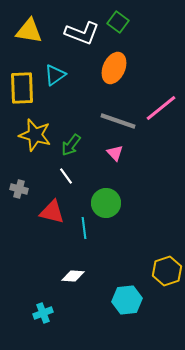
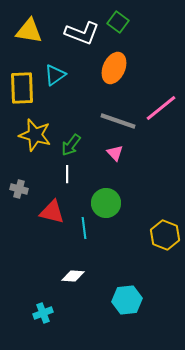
white line: moved 1 px right, 2 px up; rotated 36 degrees clockwise
yellow hexagon: moved 2 px left, 36 px up; rotated 20 degrees counterclockwise
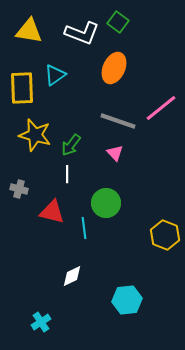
white diamond: moved 1 px left; rotated 30 degrees counterclockwise
cyan cross: moved 2 px left, 9 px down; rotated 12 degrees counterclockwise
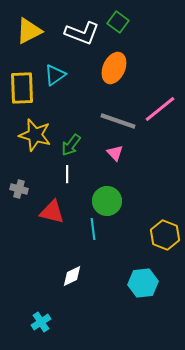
yellow triangle: rotated 36 degrees counterclockwise
pink line: moved 1 px left, 1 px down
green circle: moved 1 px right, 2 px up
cyan line: moved 9 px right, 1 px down
cyan hexagon: moved 16 px right, 17 px up
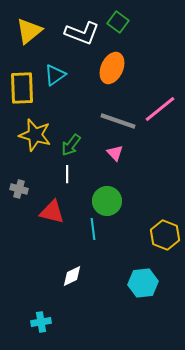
yellow triangle: rotated 12 degrees counterclockwise
orange ellipse: moved 2 px left
cyan cross: rotated 24 degrees clockwise
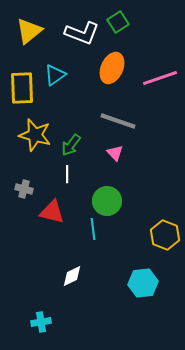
green square: rotated 20 degrees clockwise
pink line: moved 31 px up; rotated 20 degrees clockwise
gray cross: moved 5 px right
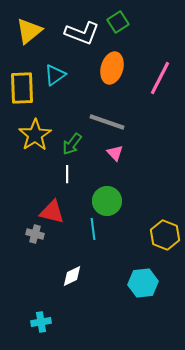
orange ellipse: rotated 8 degrees counterclockwise
pink line: rotated 44 degrees counterclockwise
gray line: moved 11 px left, 1 px down
yellow star: rotated 24 degrees clockwise
green arrow: moved 1 px right, 1 px up
gray cross: moved 11 px right, 45 px down
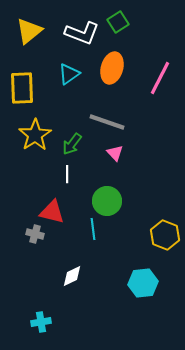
cyan triangle: moved 14 px right, 1 px up
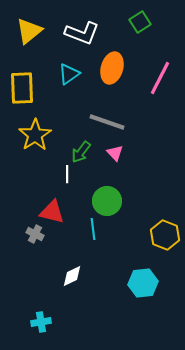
green square: moved 22 px right
green arrow: moved 9 px right, 8 px down
gray cross: rotated 12 degrees clockwise
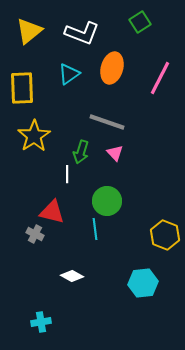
yellow star: moved 1 px left, 1 px down
green arrow: rotated 20 degrees counterclockwise
cyan line: moved 2 px right
white diamond: rotated 55 degrees clockwise
